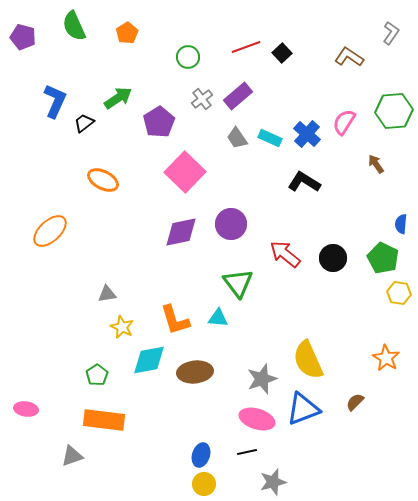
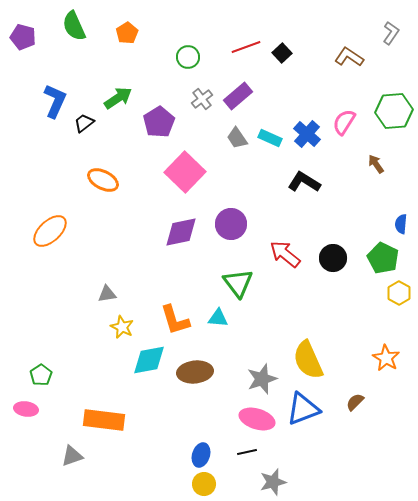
yellow hexagon at (399, 293): rotated 20 degrees clockwise
green pentagon at (97, 375): moved 56 px left
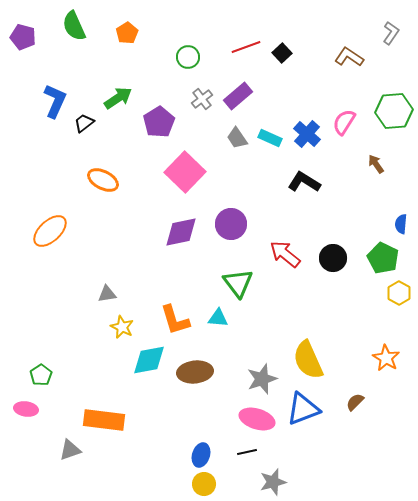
gray triangle at (72, 456): moved 2 px left, 6 px up
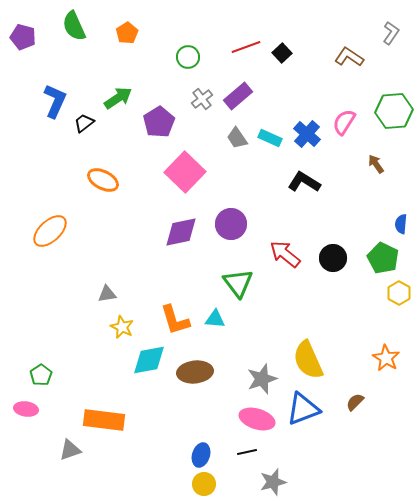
cyan triangle at (218, 318): moved 3 px left, 1 px down
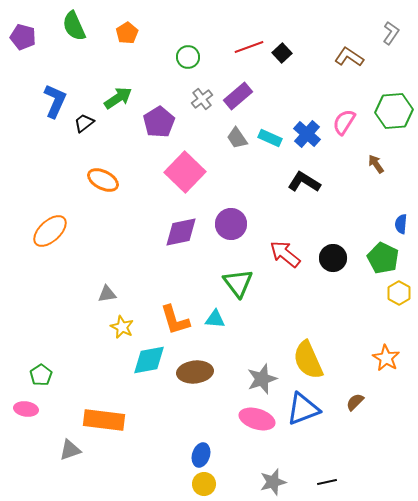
red line at (246, 47): moved 3 px right
black line at (247, 452): moved 80 px right, 30 px down
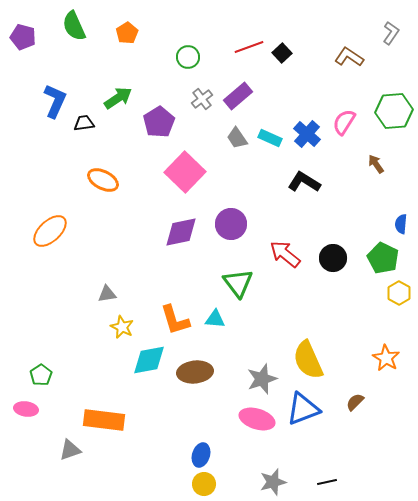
black trapezoid at (84, 123): rotated 30 degrees clockwise
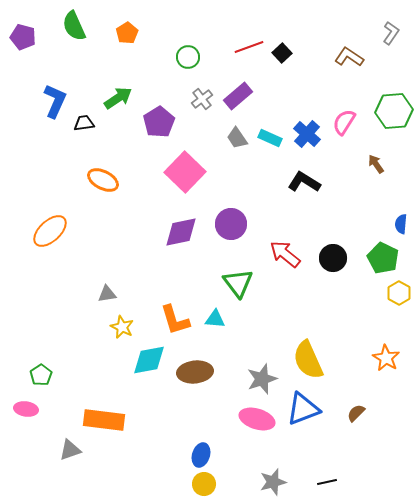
brown semicircle at (355, 402): moved 1 px right, 11 px down
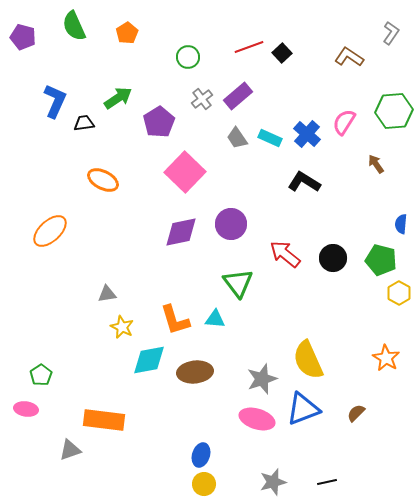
green pentagon at (383, 258): moved 2 px left, 2 px down; rotated 12 degrees counterclockwise
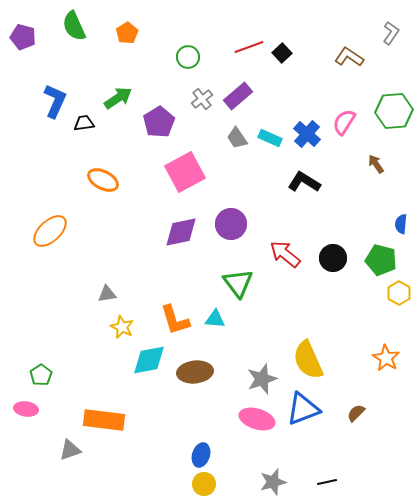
pink square at (185, 172): rotated 18 degrees clockwise
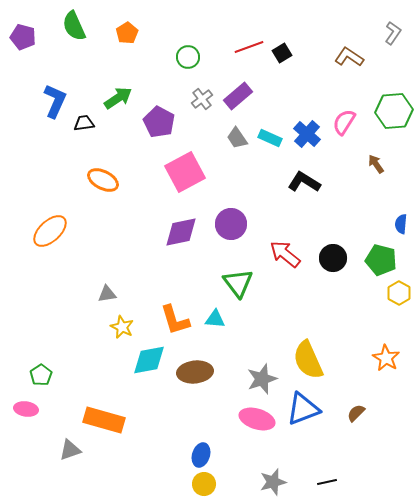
gray L-shape at (391, 33): moved 2 px right
black square at (282, 53): rotated 12 degrees clockwise
purple pentagon at (159, 122): rotated 12 degrees counterclockwise
orange rectangle at (104, 420): rotated 9 degrees clockwise
